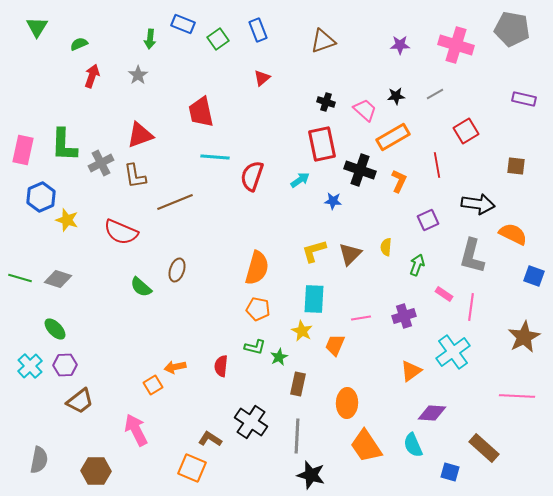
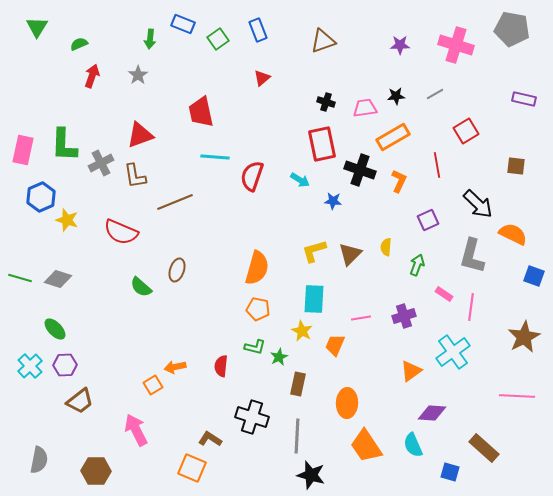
pink trapezoid at (365, 110): moved 2 px up; rotated 50 degrees counterclockwise
cyan arrow at (300, 180): rotated 66 degrees clockwise
black arrow at (478, 204): rotated 36 degrees clockwise
black cross at (251, 422): moved 1 px right, 5 px up; rotated 16 degrees counterclockwise
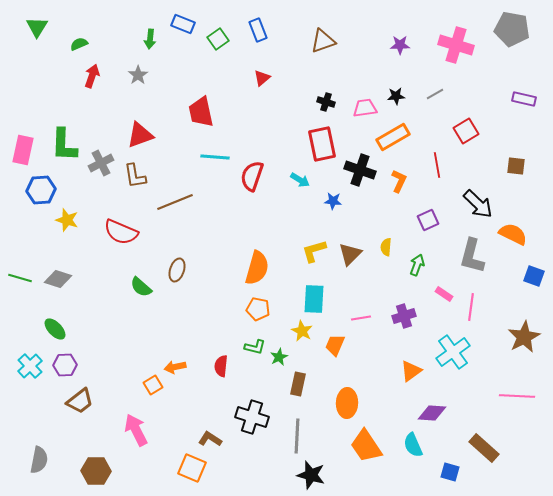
blue hexagon at (41, 197): moved 7 px up; rotated 20 degrees clockwise
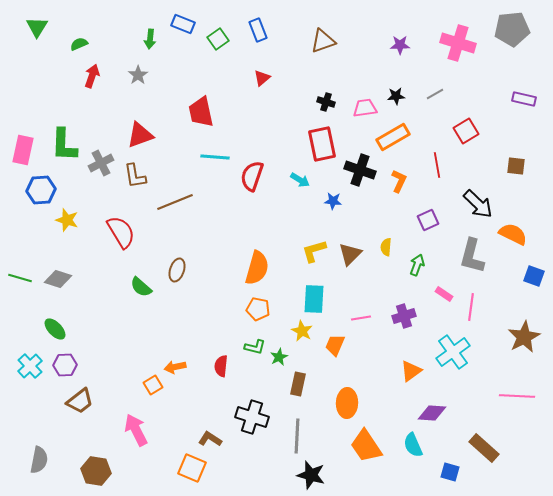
gray pentagon at (512, 29): rotated 16 degrees counterclockwise
pink cross at (456, 45): moved 2 px right, 2 px up
red semicircle at (121, 232): rotated 144 degrees counterclockwise
brown hexagon at (96, 471): rotated 8 degrees clockwise
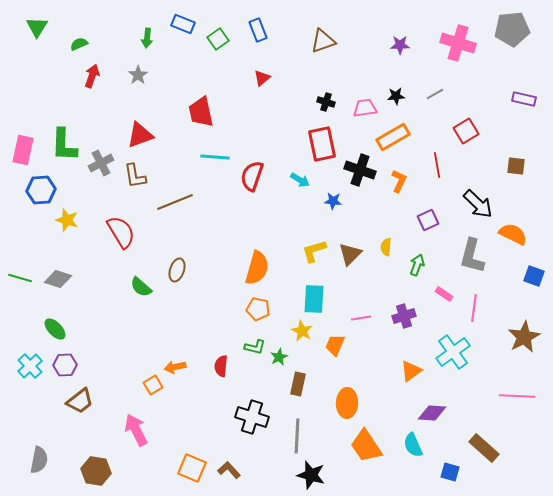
green arrow at (150, 39): moved 3 px left, 1 px up
pink line at (471, 307): moved 3 px right, 1 px down
brown L-shape at (210, 439): moved 19 px right, 31 px down; rotated 15 degrees clockwise
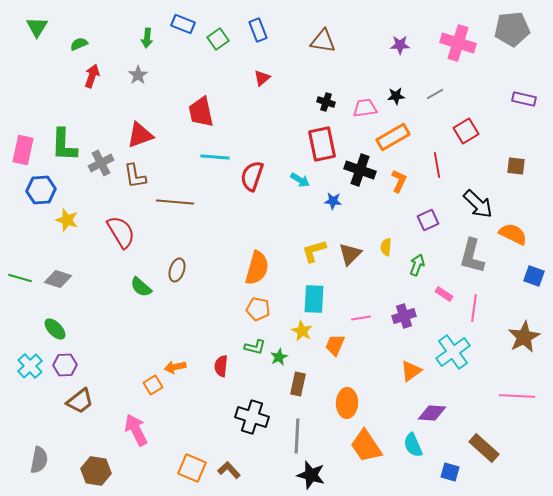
brown triangle at (323, 41): rotated 28 degrees clockwise
brown line at (175, 202): rotated 27 degrees clockwise
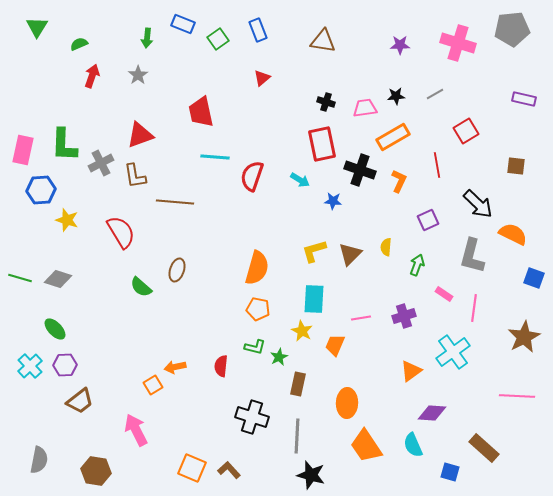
blue square at (534, 276): moved 2 px down
